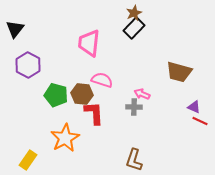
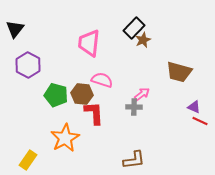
brown star: moved 9 px right, 27 px down
pink arrow: rotated 119 degrees clockwise
brown L-shape: rotated 115 degrees counterclockwise
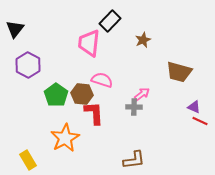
black rectangle: moved 24 px left, 7 px up
green pentagon: rotated 20 degrees clockwise
yellow rectangle: rotated 66 degrees counterclockwise
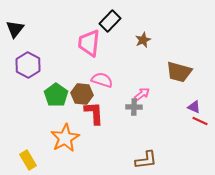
brown L-shape: moved 12 px right
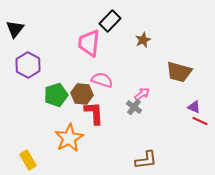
green pentagon: rotated 20 degrees clockwise
gray cross: rotated 35 degrees clockwise
orange star: moved 4 px right
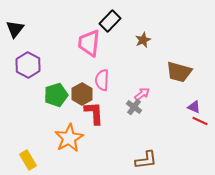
pink semicircle: rotated 105 degrees counterclockwise
brown hexagon: rotated 25 degrees clockwise
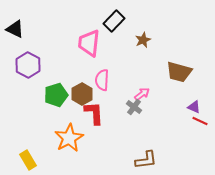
black rectangle: moved 4 px right
black triangle: rotated 42 degrees counterclockwise
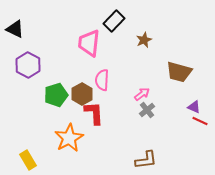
brown star: moved 1 px right
gray cross: moved 13 px right, 3 px down; rotated 14 degrees clockwise
